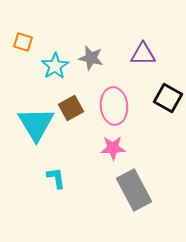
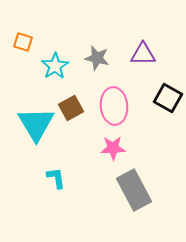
gray star: moved 6 px right
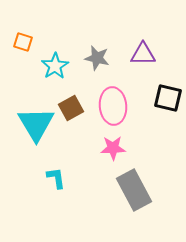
black square: rotated 16 degrees counterclockwise
pink ellipse: moved 1 px left
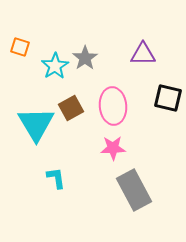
orange square: moved 3 px left, 5 px down
gray star: moved 12 px left; rotated 25 degrees clockwise
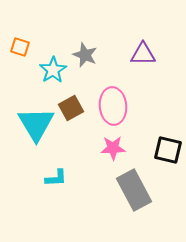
gray star: moved 3 px up; rotated 15 degrees counterclockwise
cyan star: moved 2 px left, 4 px down
black square: moved 52 px down
cyan L-shape: rotated 95 degrees clockwise
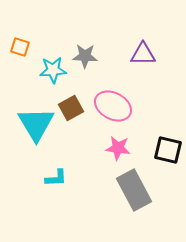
gray star: moved 1 px down; rotated 20 degrees counterclockwise
cyan star: rotated 28 degrees clockwise
pink ellipse: rotated 57 degrees counterclockwise
pink star: moved 5 px right; rotated 10 degrees clockwise
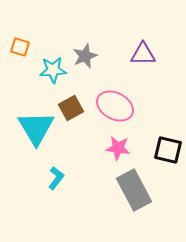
gray star: rotated 25 degrees counterclockwise
pink ellipse: moved 2 px right
cyan triangle: moved 4 px down
cyan L-shape: rotated 50 degrees counterclockwise
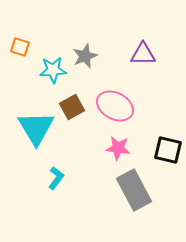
brown square: moved 1 px right, 1 px up
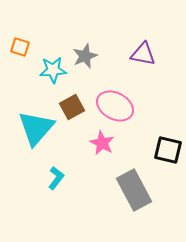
purple triangle: rotated 12 degrees clockwise
cyan triangle: rotated 12 degrees clockwise
pink star: moved 16 px left, 5 px up; rotated 20 degrees clockwise
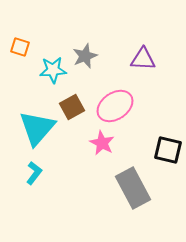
purple triangle: moved 5 px down; rotated 8 degrees counterclockwise
pink ellipse: rotated 63 degrees counterclockwise
cyan triangle: moved 1 px right
cyan L-shape: moved 22 px left, 5 px up
gray rectangle: moved 1 px left, 2 px up
